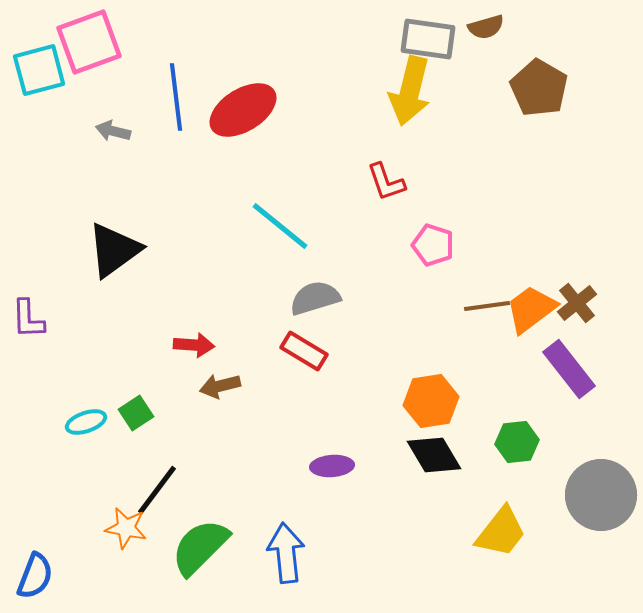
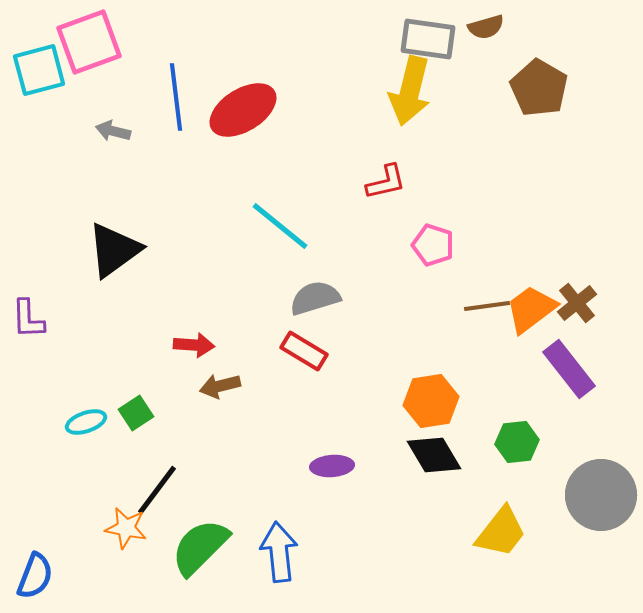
red L-shape: rotated 84 degrees counterclockwise
blue arrow: moved 7 px left, 1 px up
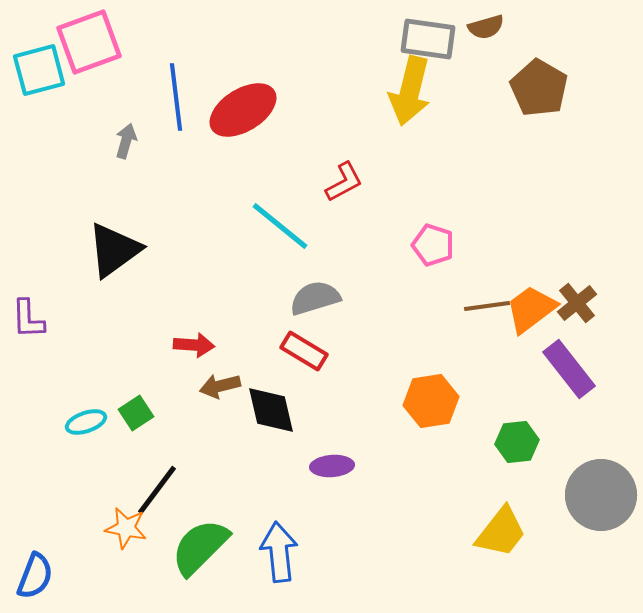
gray arrow: moved 13 px right, 10 px down; rotated 92 degrees clockwise
red L-shape: moved 42 px left; rotated 15 degrees counterclockwise
black diamond: moved 163 px left, 45 px up; rotated 18 degrees clockwise
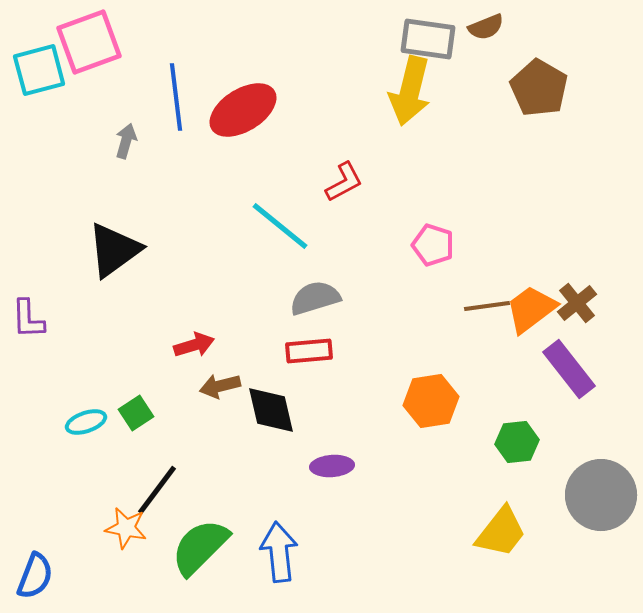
brown semicircle: rotated 6 degrees counterclockwise
red arrow: rotated 21 degrees counterclockwise
red rectangle: moved 5 px right; rotated 36 degrees counterclockwise
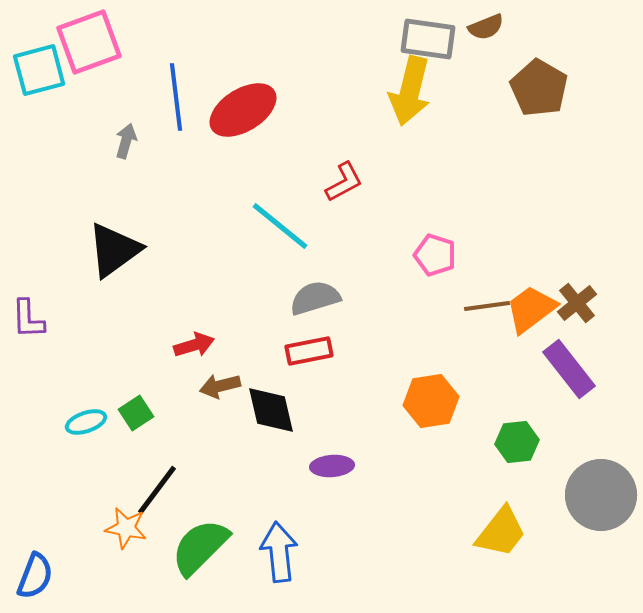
pink pentagon: moved 2 px right, 10 px down
red rectangle: rotated 6 degrees counterclockwise
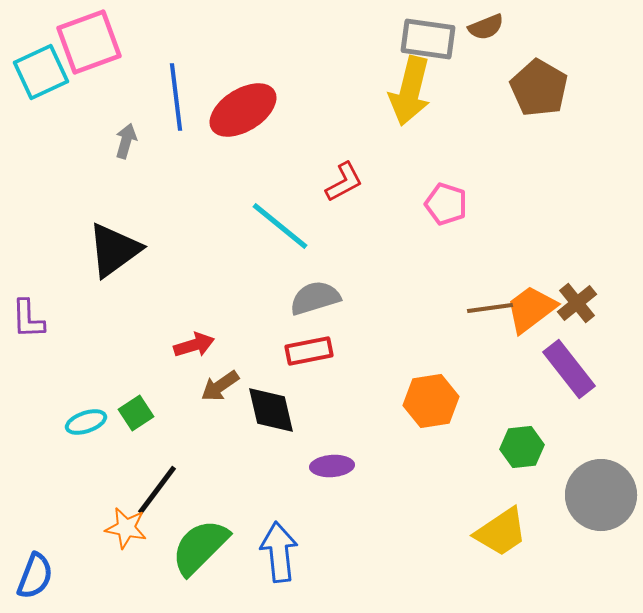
cyan square: moved 2 px right, 2 px down; rotated 10 degrees counterclockwise
pink pentagon: moved 11 px right, 51 px up
brown line: moved 3 px right, 2 px down
brown arrow: rotated 21 degrees counterclockwise
green hexagon: moved 5 px right, 5 px down
yellow trapezoid: rotated 18 degrees clockwise
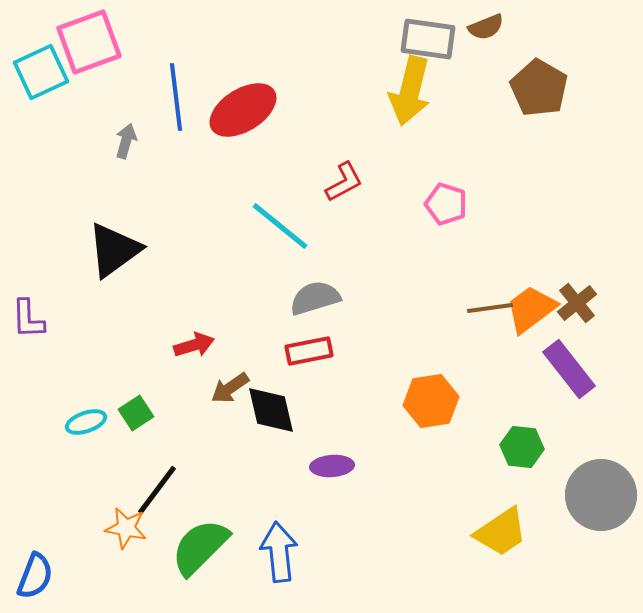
brown arrow: moved 10 px right, 2 px down
green hexagon: rotated 12 degrees clockwise
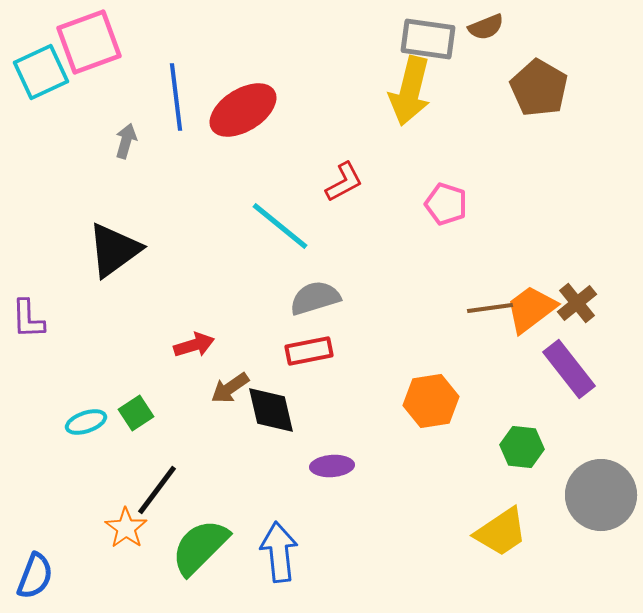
orange star: rotated 24 degrees clockwise
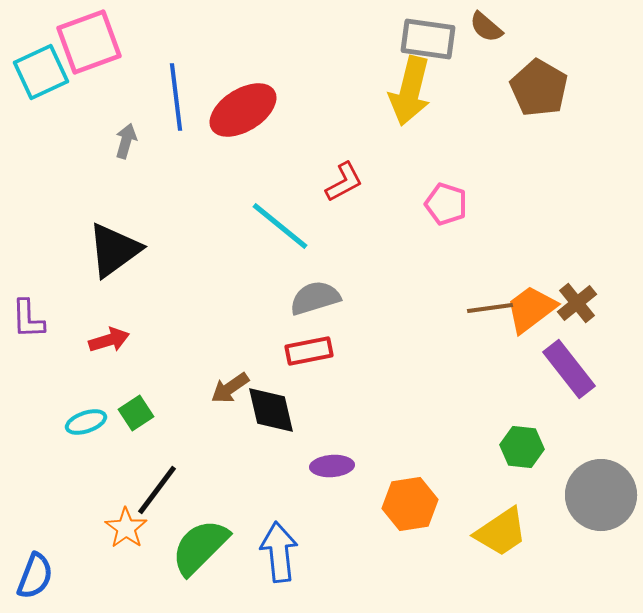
brown semicircle: rotated 63 degrees clockwise
red arrow: moved 85 px left, 5 px up
orange hexagon: moved 21 px left, 103 px down
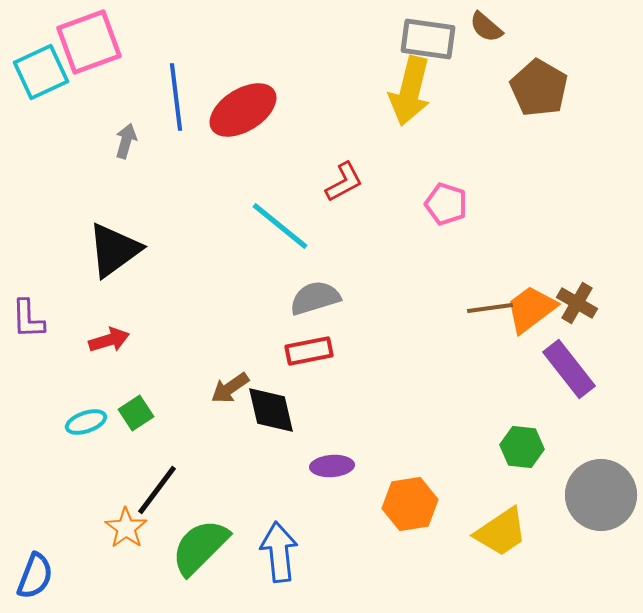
brown cross: rotated 21 degrees counterclockwise
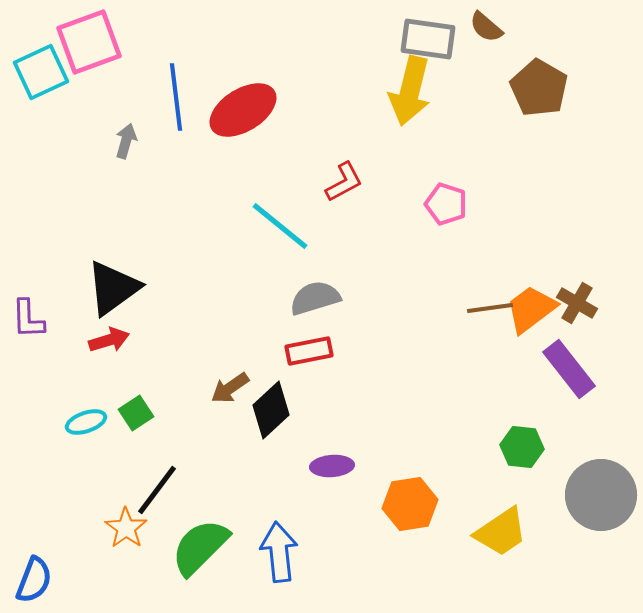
black triangle: moved 1 px left, 38 px down
black diamond: rotated 60 degrees clockwise
blue semicircle: moved 1 px left, 4 px down
